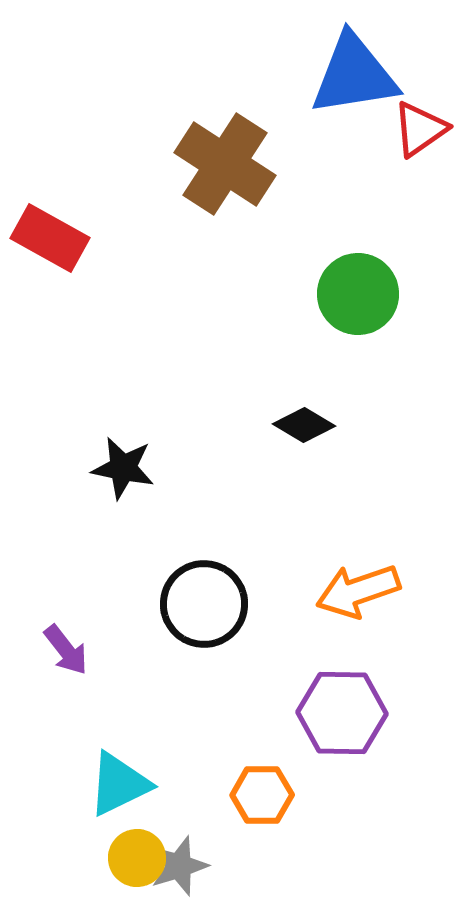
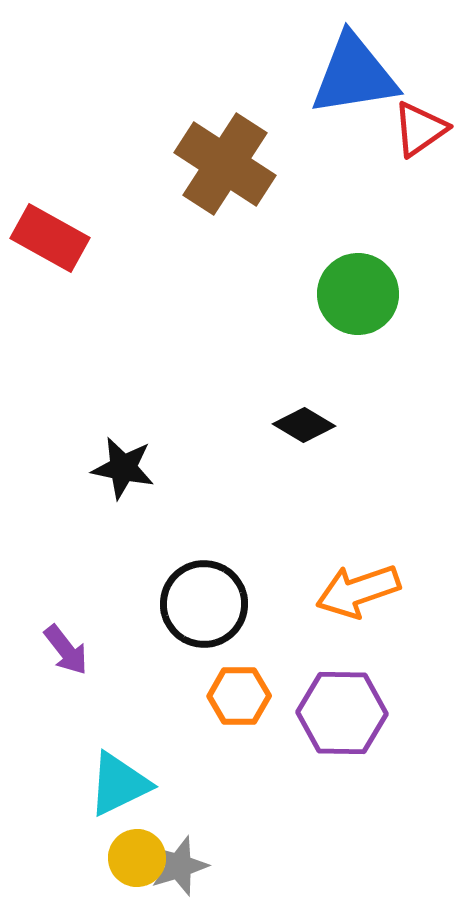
orange hexagon: moved 23 px left, 99 px up
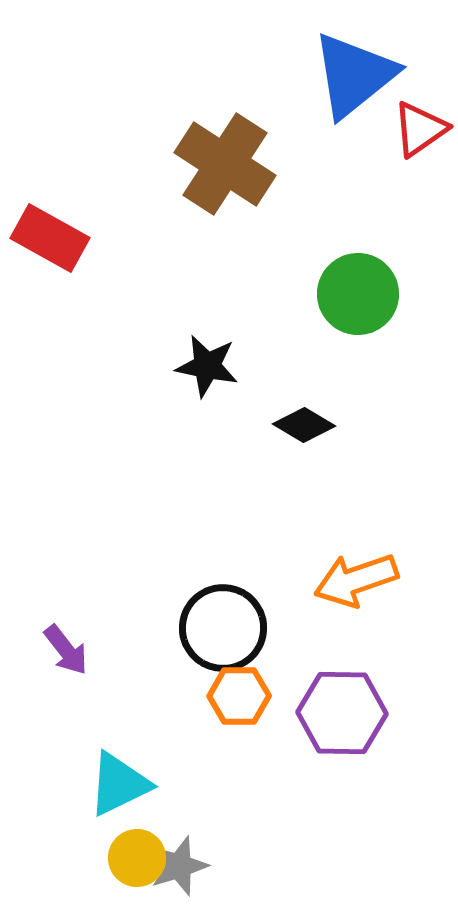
blue triangle: rotated 30 degrees counterclockwise
black star: moved 84 px right, 102 px up
orange arrow: moved 2 px left, 11 px up
black circle: moved 19 px right, 24 px down
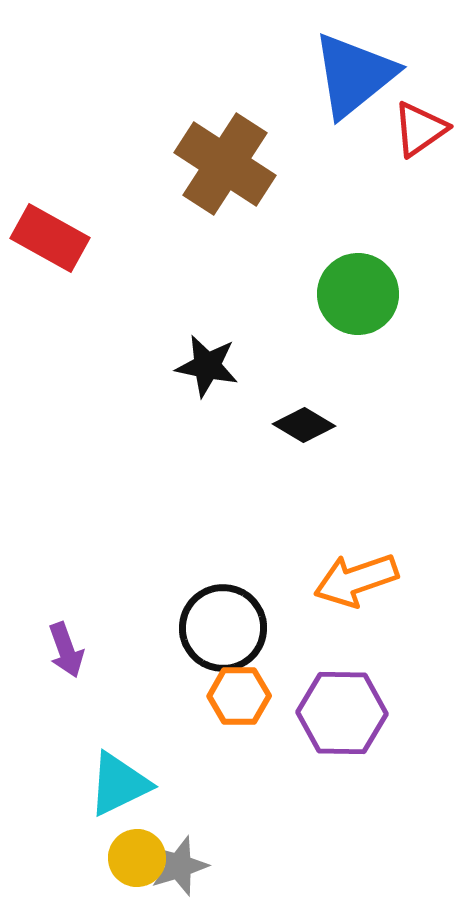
purple arrow: rotated 18 degrees clockwise
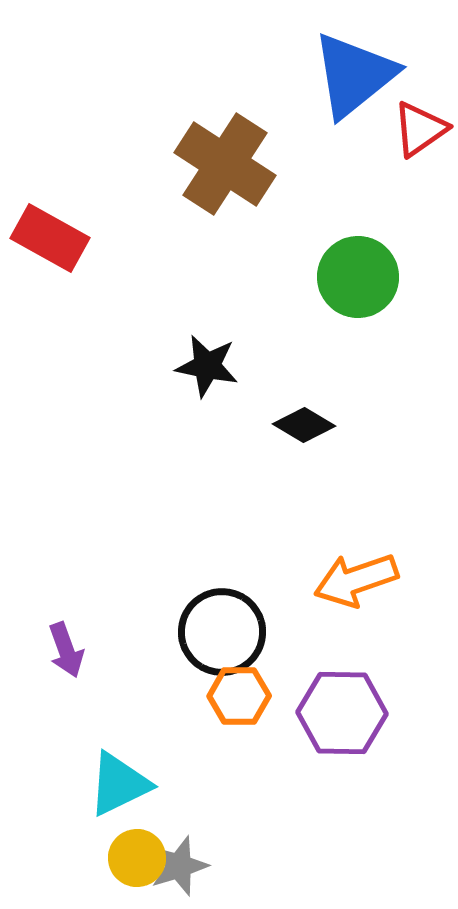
green circle: moved 17 px up
black circle: moved 1 px left, 4 px down
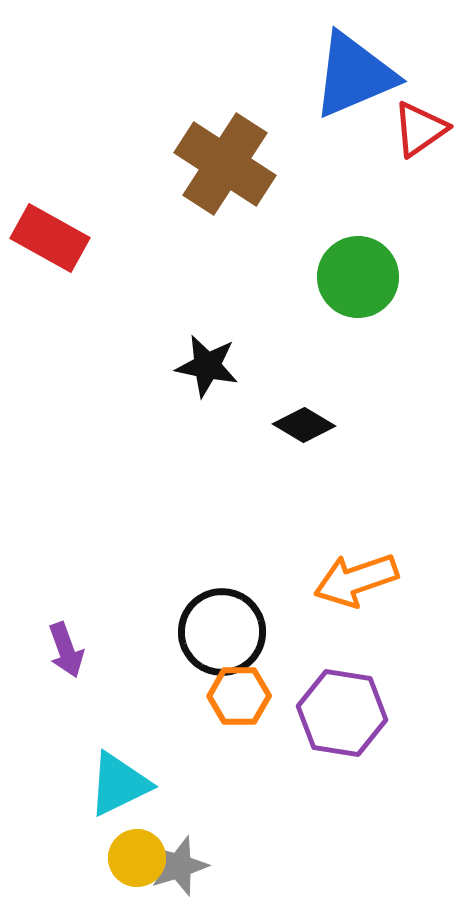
blue triangle: rotated 16 degrees clockwise
purple hexagon: rotated 8 degrees clockwise
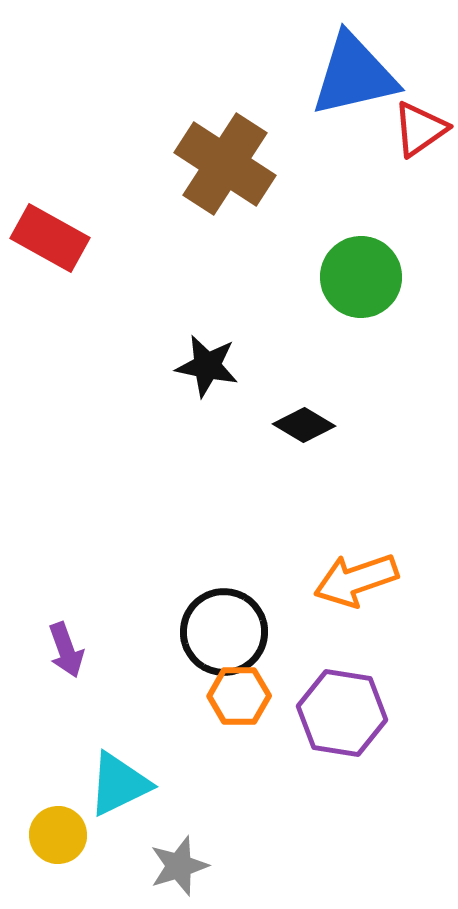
blue triangle: rotated 10 degrees clockwise
green circle: moved 3 px right
black circle: moved 2 px right
yellow circle: moved 79 px left, 23 px up
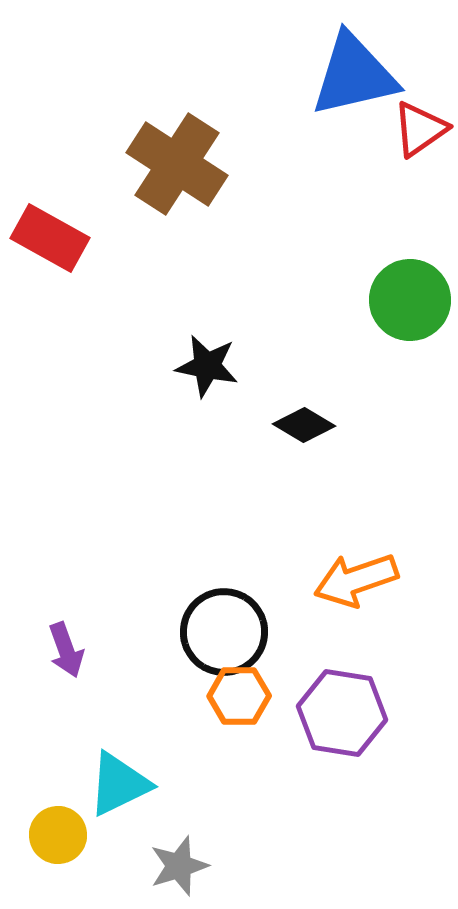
brown cross: moved 48 px left
green circle: moved 49 px right, 23 px down
